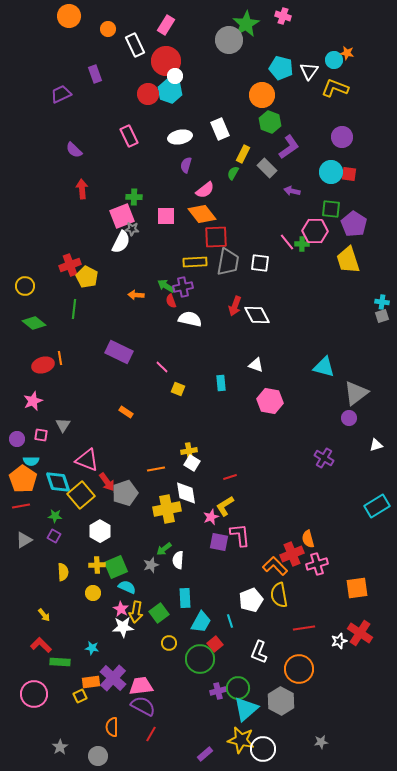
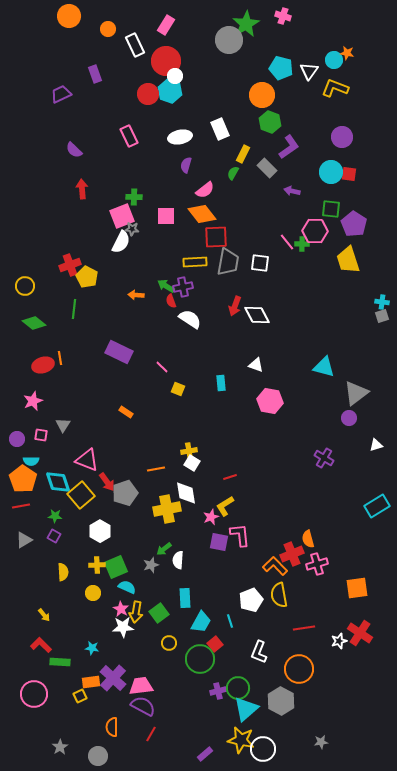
white semicircle at (190, 319): rotated 20 degrees clockwise
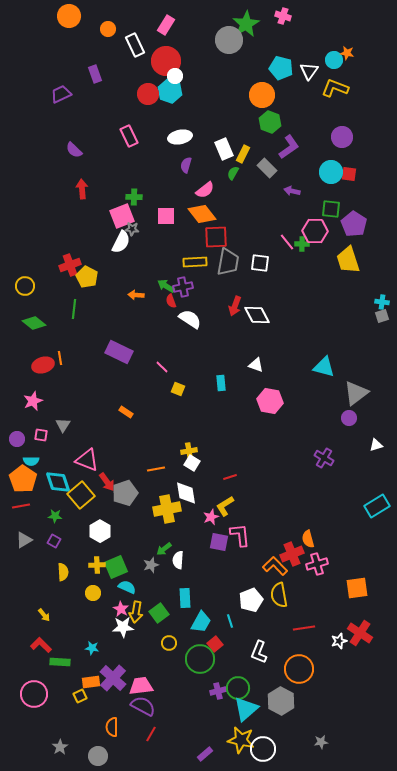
white rectangle at (220, 129): moved 4 px right, 20 px down
purple square at (54, 536): moved 5 px down
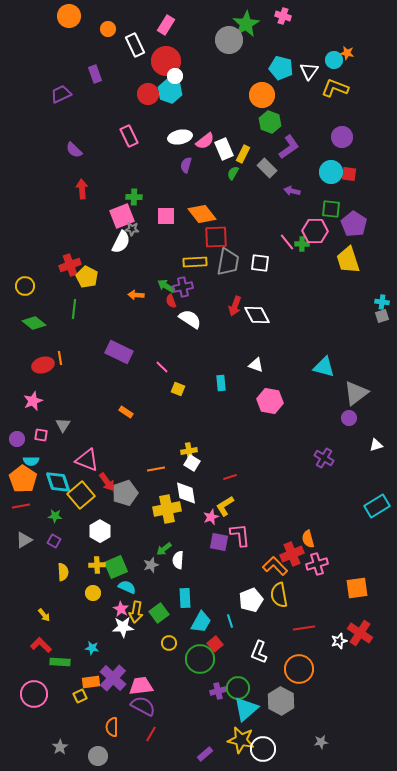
pink semicircle at (205, 190): moved 49 px up
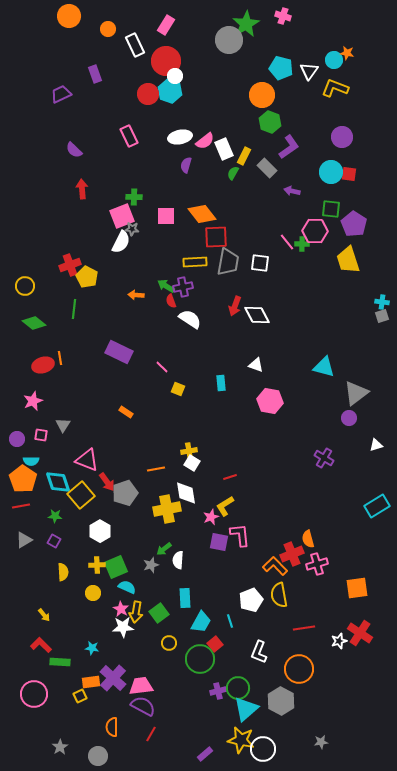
yellow rectangle at (243, 154): moved 1 px right, 2 px down
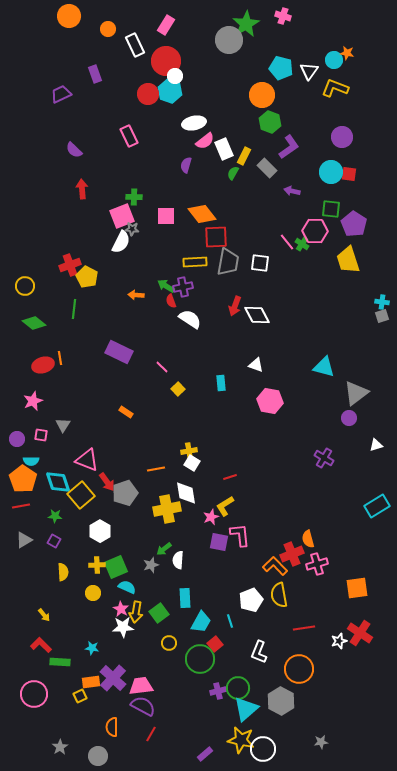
white ellipse at (180, 137): moved 14 px right, 14 px up
green cross at (302, 244): rotated 32 degrees clockwise
yellow square at (178, 389): rotated 24 degrees clockwise
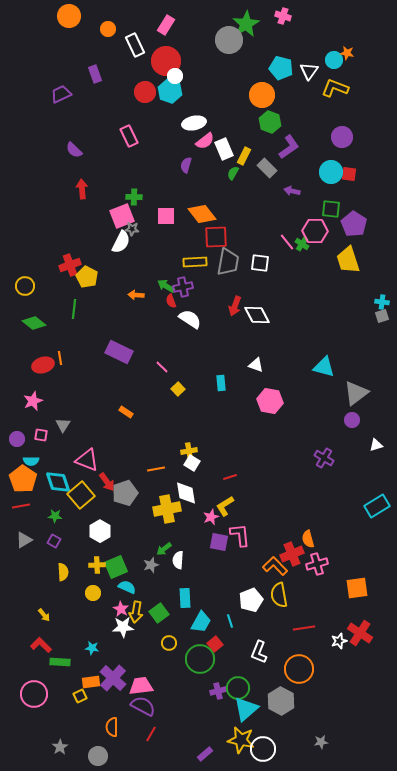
red circle at (148, 94): moved 3 px left, 2 px up
purple circle at (349, 418): moved 3 px right, 2 px down
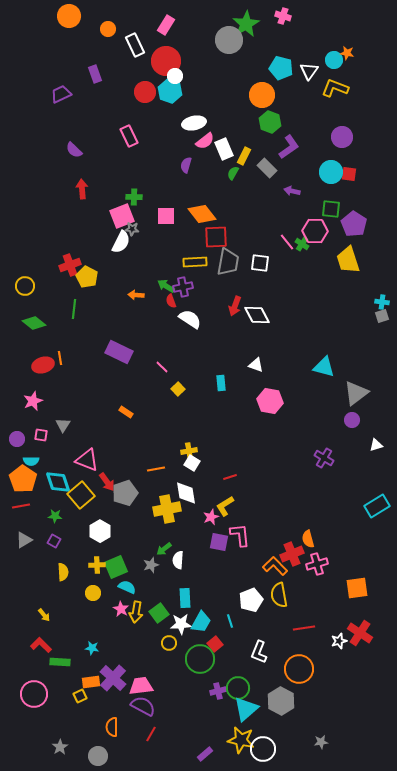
white star at (123, 627): moved 58 px right, 3 px up
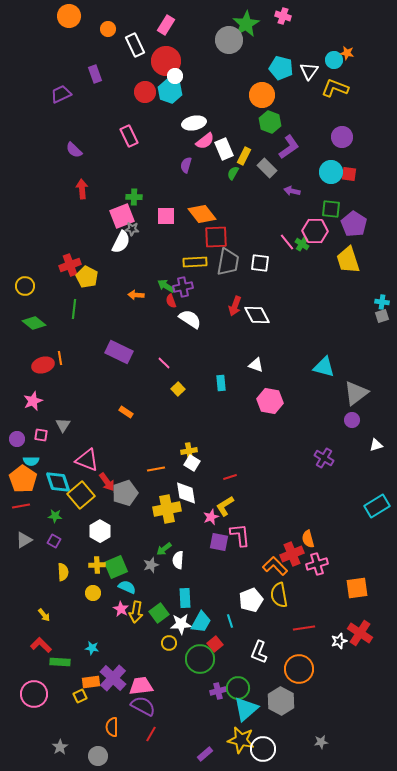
pink line at (162, 367): moved 2 px right, 4 px up
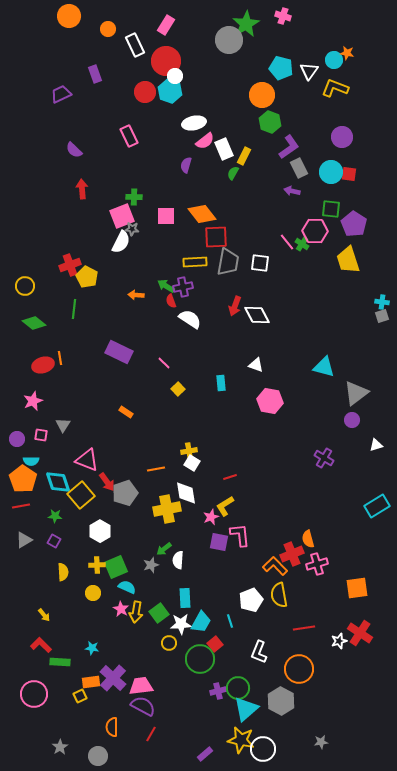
gray rectangle at (267, 168): moved 32 px right; rotated 18 degrees clockwise
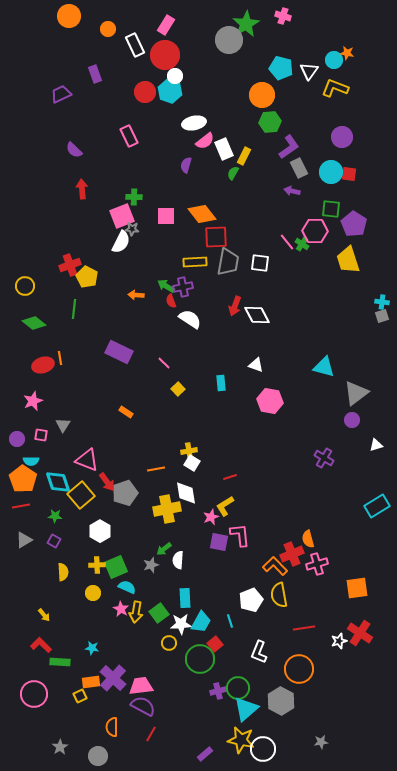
red circle at (166, 61): moved 1 px left, 6 px up
green hexagon at (270, 122): rotated 25 degrees counterclockwise
